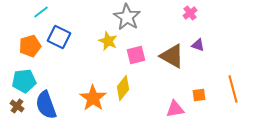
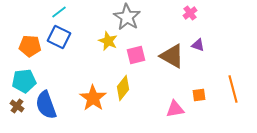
cyan line: moved 18 px right
orange pentagon: rotated 20 degrees clockwise
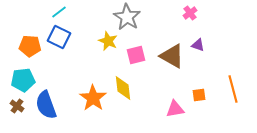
cyan pentagon: moved 1 px left, 1 px up
yellow diamond: rotated 45 degrees counterclockwise
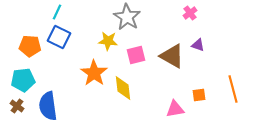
cyan line: moved 2 px left; rotated 28 degrees counterclockwise
yellow star: rotated 18 degrees counterclockwise
orange star: moved 1 px right, 25 px up
blue semicircle: moved 2 px right, 1 px down; rotated 12 degrees clockwise
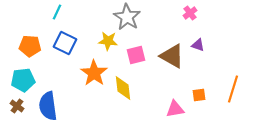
blue square: moved 6 px right, 6 px down
orange line: rotated 32 degrees clockwise
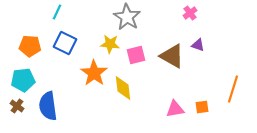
yellow star: moved 2 px right, 3 px down
orange square: moved 3 px right, 12 px down
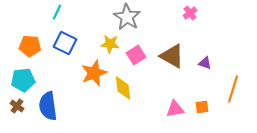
purple triangle: moved 7 px right, 18 px down
pink square: rotated 18 degrees counterclockwise
orange star: rotated 16 degrees clockwise
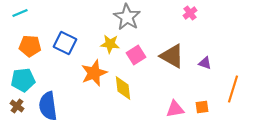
cyan line: moved 37 px left, 1 px down; rotated 42 degrees clockwise
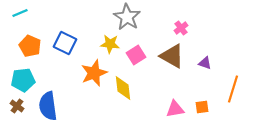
pink cross: moved 9 px left, 15 px down
orange pentagon: rotated 20 degrees clockwise
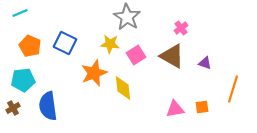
brown cross: moved 4 px left, 2 px down; rotated 24 degrees clockwise
